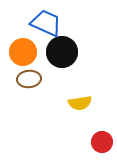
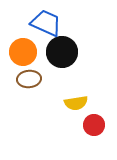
yellow semicircle: moved 4 px left
red circle: moved 8 px left, 17 px up
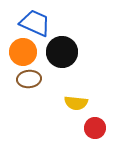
blue trapezoid: moved 11 px left
yellow semicircle: rotated 15 degrees clockwise
red circle: moved 1 px right, 3 px down
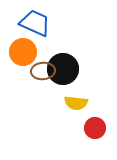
black circle: moved 1 px right, 17 px down
brown ellipse: moved 14 px right, 8 px up
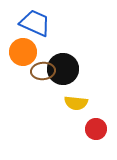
red circle: moved 1 px right, 1 px down
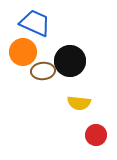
black circle: moved 7 px right, 8 px up
yellow semicircle: moved 3 px right
red circle: moved 6 px down
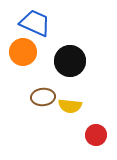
brown ellipse: moved 26 px down
yellow semicircle: moved 9 px left, 3 px down
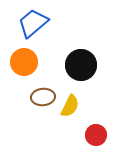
blue trapezoid: moved 2 px left; rotated 64 degrees counterclockwise
orange circle: moved 1 px right, 10 px down
black circle: moved 11 px right, 4 px down
yellow semicircle: rotated 70 degrees counterclockwise
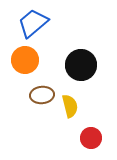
orange circle: moved 1 px right, 2 px up
brown ellipse: moved 1 px left, 2 px up
yellow semicircle: rotated 40 degrees counterclockwise
red circle: moved 5 px left, 3 px down
